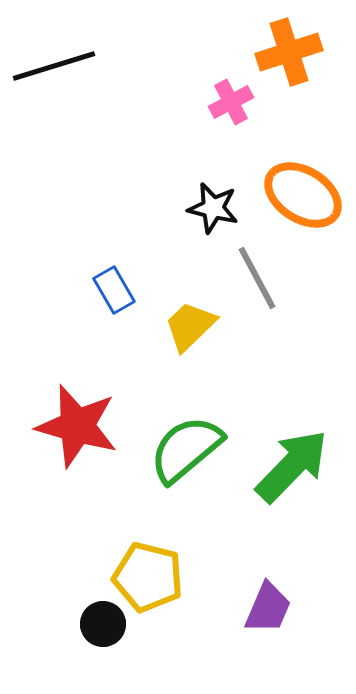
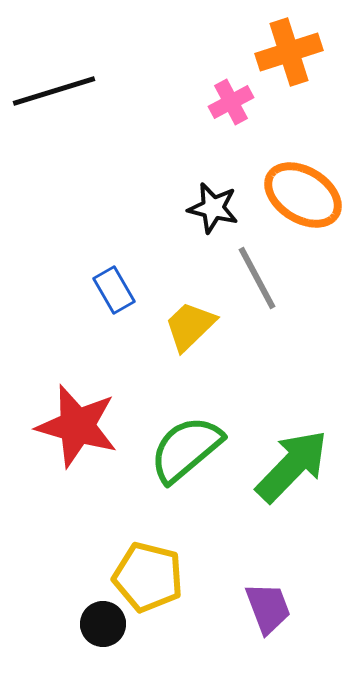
black line: moved 25 px down
purple trapezoid: rotated 44 degrees counterclockwise
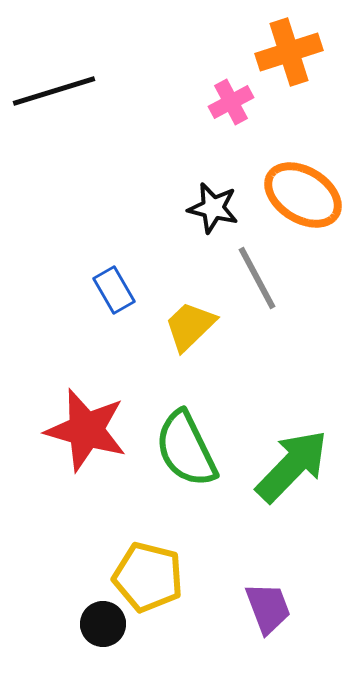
red star: moved 9 px right, 4 px down
green semicircle: rotated 76 degrees counterclockwise
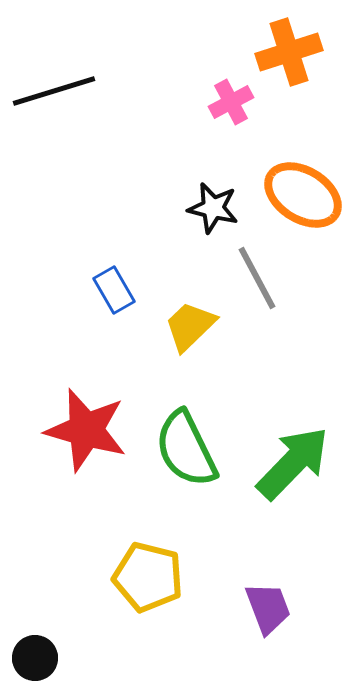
green arrow: moved 1 px right, 3 px up
black circle: moved 68 px left, 34 px down
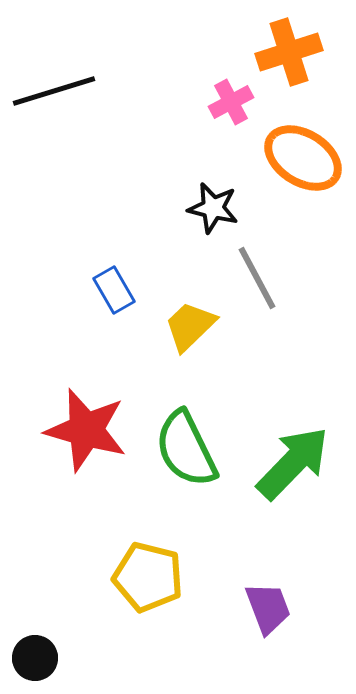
orange ellipse: moved 37 px up
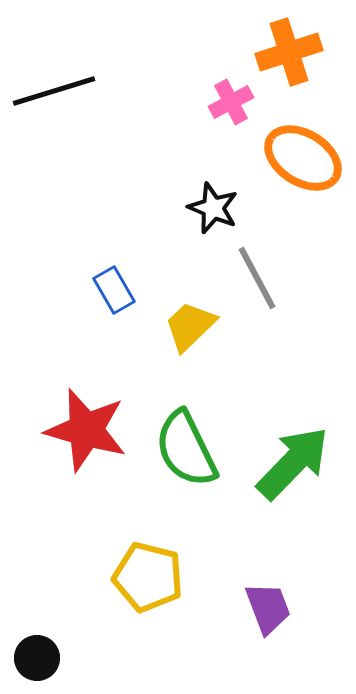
black star: rotated 9 degrees clockwise
black circle: moved 2 px right
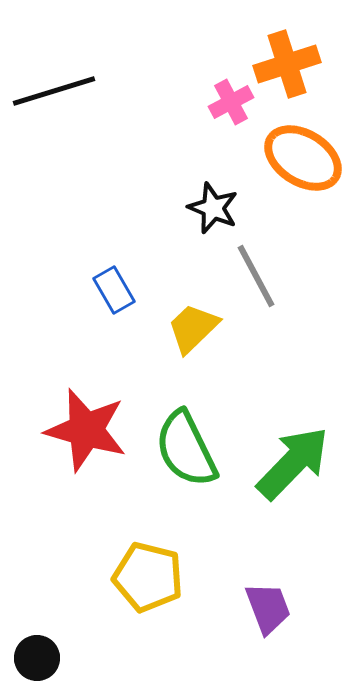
orange cross: moved 2 px left, 12 px down
gray line: moved 1 px left, 2 px up
yellow trapezoid: moved 3 px right, 2 px down
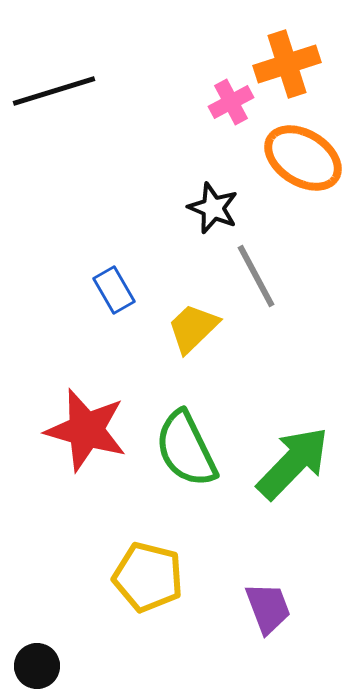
black circle: moved 8 px down
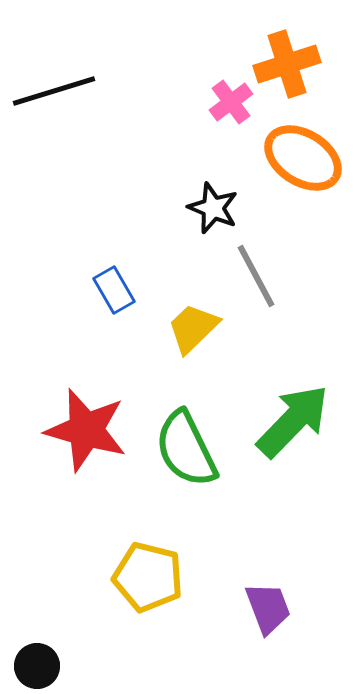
pink cross: rotated 9 degrees counterclockwise
green arrow: moved 42 px up
